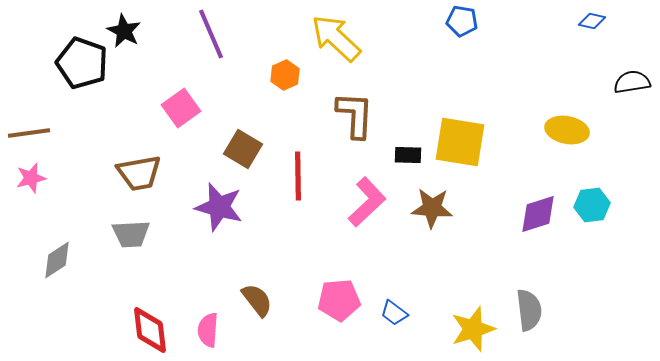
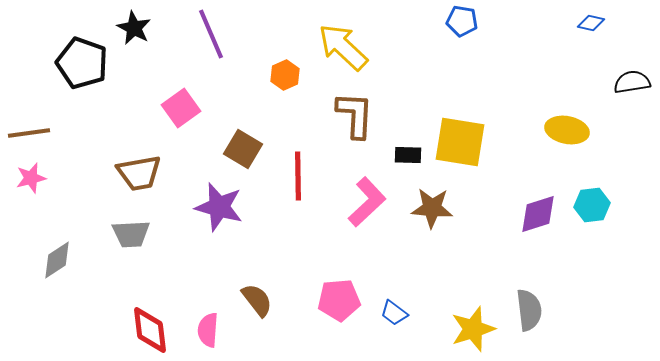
blue diamond: moved 1 px left, 2 px down
black star: moved 10 px right, 3 px up
yellow arrow: moved 7 px right, 9 px down
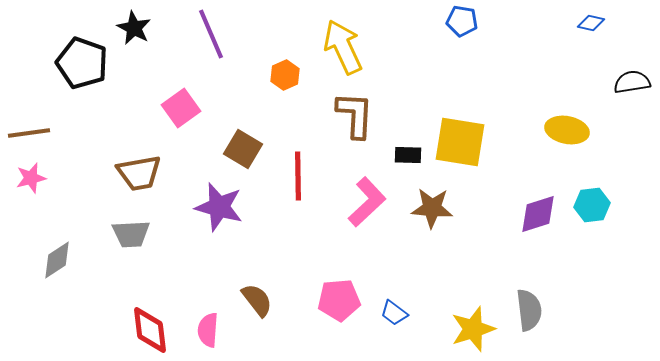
yellow arrow: rotated 22 degrees clockwise
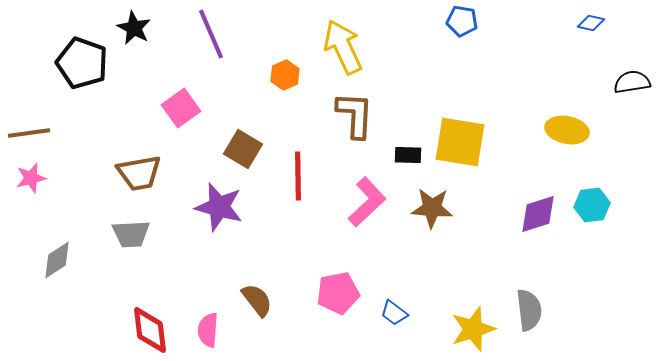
pink pentagon: moved 1 px left, 7 px up; rotated 6 degrees counterclockwise
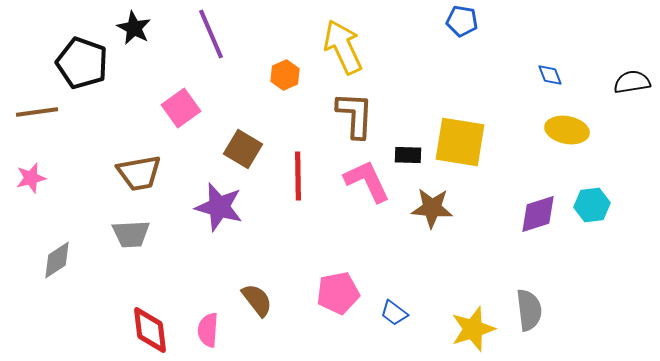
blue diamond: moved 41 px left, 52 px down; rotated 56 degrees clockwise
brown line: moved 8 px right, 21 px up
pink L-shape: moved 21 px up; rotated 72 degrees counterclockwise
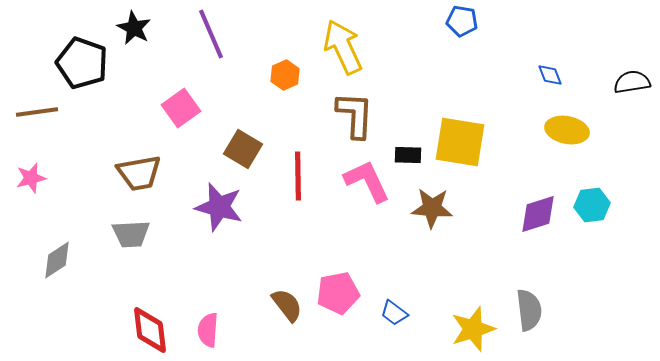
brown semicircle: moved 30 px right, 5 px down
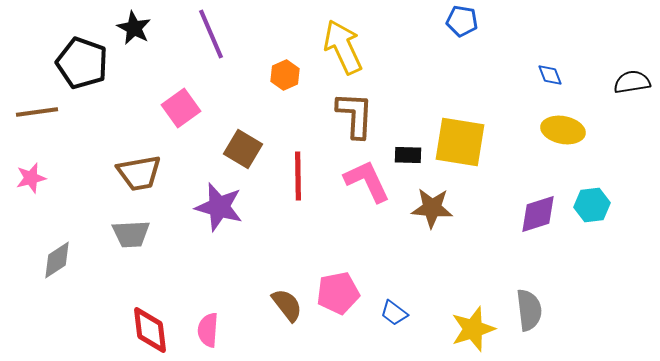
yellow ellipse: moved 4 px left
